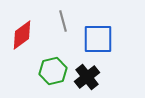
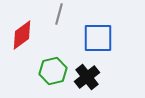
gray line: moved 4 px left, 7 px up; rotated 30 degrees clockwise
blue square: moved 1 px up
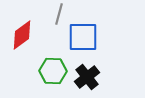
blue square: moved 15 px left, 1 px up
green hexagon: rotated 16 degrees clockwise
